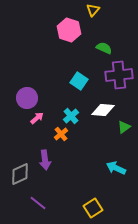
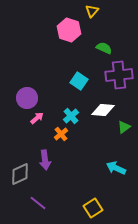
yellow triangle: moved 1 px left, 1 px down
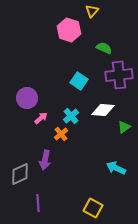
pink arrow: moved 4 px right
purple arrow: rotated 18 degrees clockwise
purple line: rotated 48 degrees clockwise
yellow square: rotated 30 degrees counterclockwise
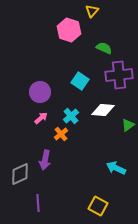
cyan square: moved 1 px right
purple circle: moved 13 px right, 6 px up
green triangle: moved 4 px right, 2 px up
yellow square: moved 5 px right, 2 px up
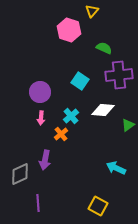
pink arrow: rotated 136 degrees clockwise
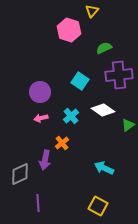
green semicircle: rotated 49 degrees counterclockwise
white diamond: rotated 30 degrees clockwise
pink arrow: rotated 72 degrees clockwise
orange cross: moved 1 px right, 9 px down
cyan arrow: moved 12 px left
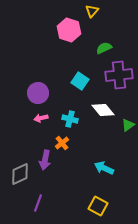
purple circle: moved 2 px left, 1 px down
white diamond: rotated 15 degrees clockwise
cyan cross: moved 1 px left, 3 px down; rotated 35 degrees counterclockwise
purple line: rotated 24 degrees clockwise
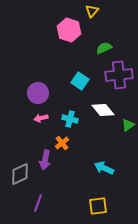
yellow square: rotated 36 degrees counterclockwise
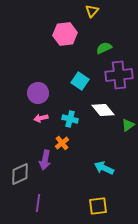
pink hexagon: moved 4 px left, 4 px down; rotated 25 degrees counterclockwise
purple line: rotated 12 degrees counterclockwise
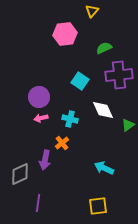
purple circle: moved 1 px right, 4 px down
white diamond: rotated 15 degrees clockwise
